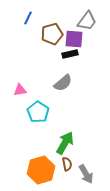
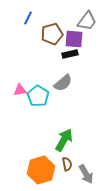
cyan pentagon: moved 16 px up
green arrow: moved 1 px left, 3 px up
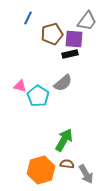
pink triangle: moved 4 px up; rotated 24 degrees clockwise
brown semicircle: rotated 72 degrees counterclockwise
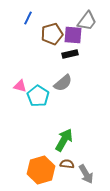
purple square: moved 1 px left, 4 px up
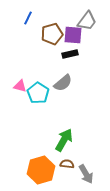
cyan pentagon: moved 3 px up
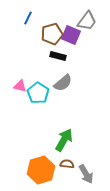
purple square: moved 2 px left; rotated 18 degrees clockwise
black rectangle: moved 12 px left, 2 px down; rotated 28 degrees clockwise
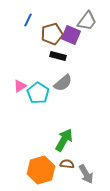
blue line: moved 2 px down
pink triangle: rotated 48 degrees counterclockwise
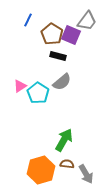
brown pentagon: rotated 25 degrees counterclockwise
gray semicircle: moved 1 px left, 1 px up
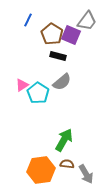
pink triangle: moved 2 px right, 1 px up
orange hexagon: rotated 8 degrees clockwise
